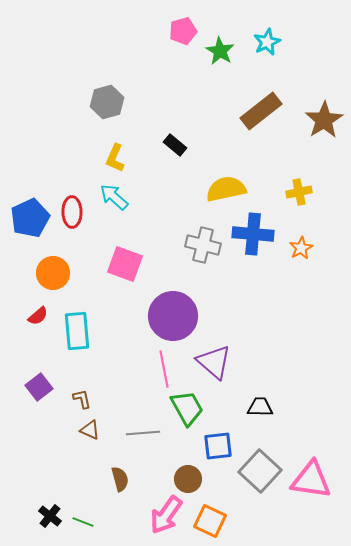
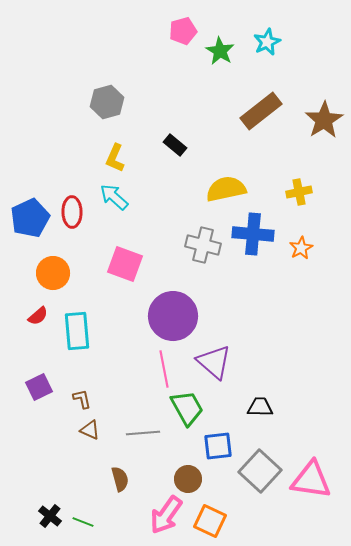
purple square: rotated 12 degrees clockwise
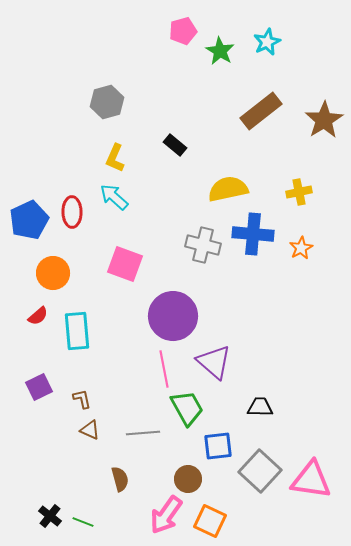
yellow semicircle: moved 2 px right
blue pentagon: moved 1 px left, 2 px down
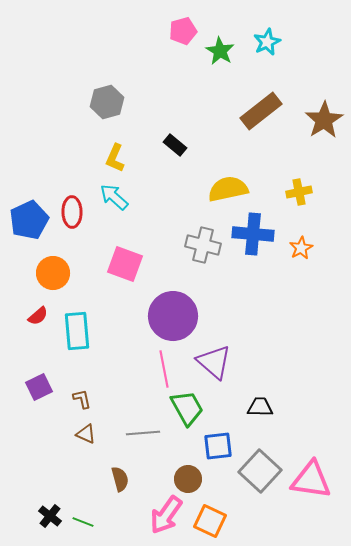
brown triangle: moved 4 px left, 4 px down
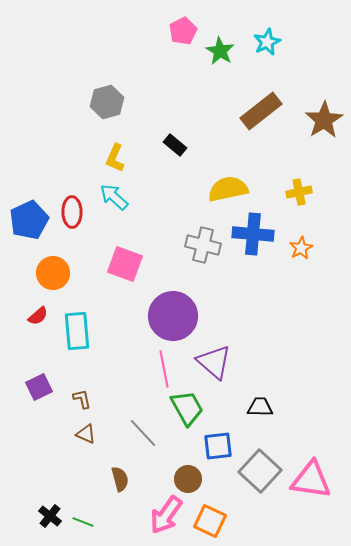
pink pentagon: rotated 12 degrees counterclockwise
gray line: rotated 52 degrees clockwise
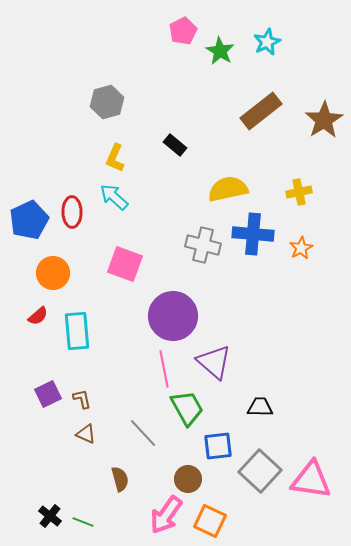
purple square: moved 9 px right, 7 px down
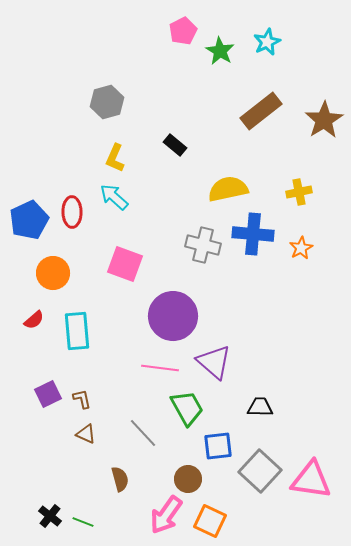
red semicircle: moved 4 px left, 4 px down
pink line: moved 4 px left, 1 px up; rotated 72 degrees counterclockwise
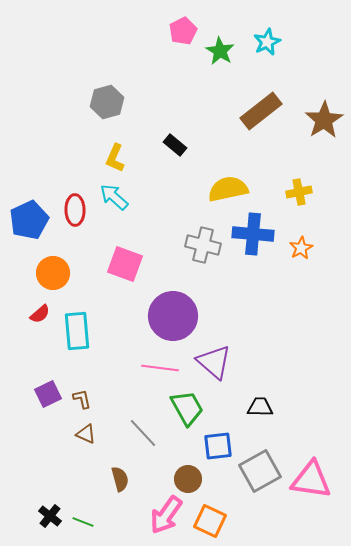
red ellipse: moved 3 px right, 2 px up
red semicircle: moved 6 px right, 6 px up
gray square: rotated 18 degrees clockwise
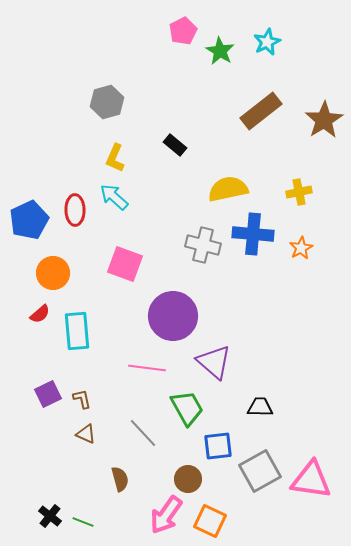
pink line: moved 13 px left
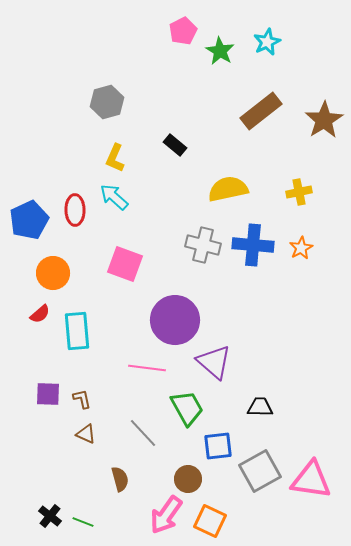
blue cross: moved 11 px down
purple circle: moved 2 px right, 4 px down
purple square: rotated 28 degrees clockwise
